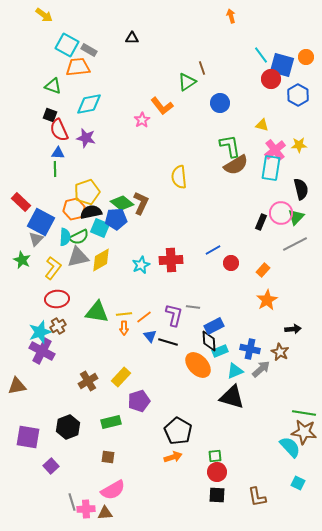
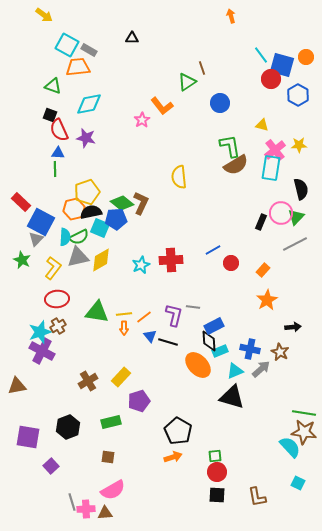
black arrow at (293, 329): moved 2 px up
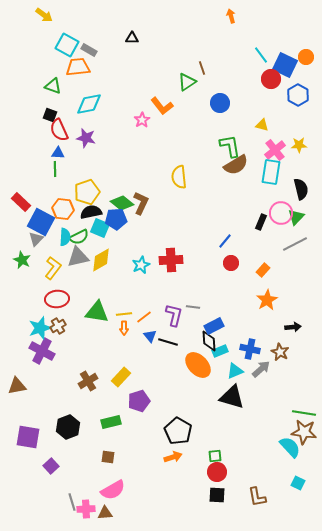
blue square at (282, 65): moved 3 px right; rotated 10 degrees clockwise
cyan rectangle at (271, 168): moved 4 px down
orange hexagon at (74, 209): moved 11 px left; rotated 20 degrees clockwise
blue line at (213, 250): moved 12 px right, 9 px up; rotated 21 degrees counterclockwise
cyan star at (40, 332): moved 4 px up
